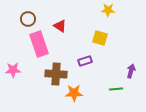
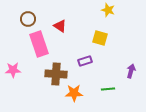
yellow star: rotated 16 degrees clockwise
green line: moved 8 px left
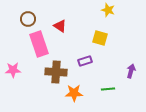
brown cross: moved 2 px up
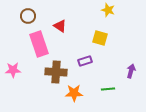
brown circle: moved 3 px up
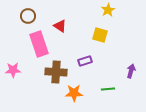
yellow star: rotated 24 degrees clockwise
yellow square: moved 3 px up
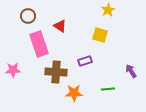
purple arrow: rotated 48 degrees counterclockwise
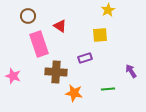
yellow square: rotated 21 degrees counterclockwise
purple rectangle: moved 3 px up
pink star: moved 6 px down; rotated 21 degrees clockwise
orange star: rotated 12 degrees clockwise
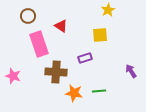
red triangle: moved 1 px right
green line: moved 9 px left, 2 px down
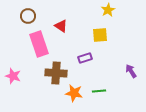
brown cross: moved 1 px down
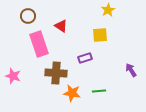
purple arrow: moved 1 px up
orange star: moved 2 px left
